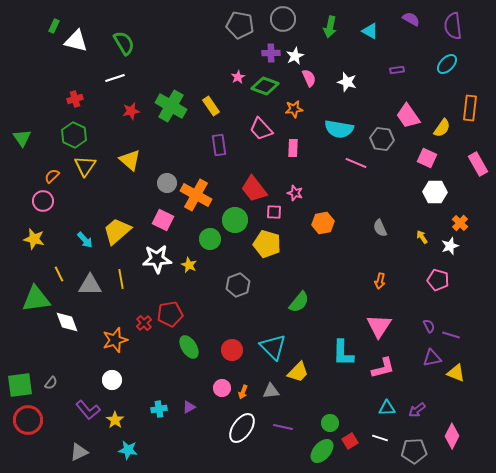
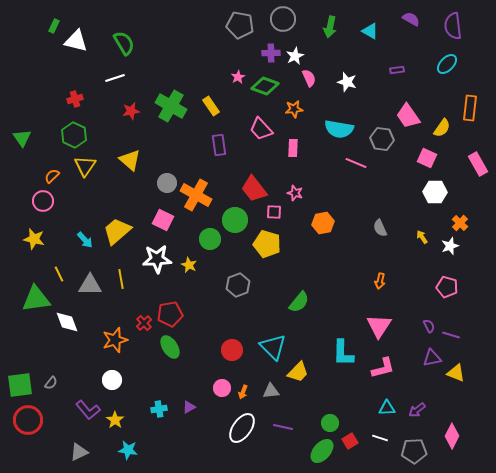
pink pentagon at (438, 280): moved 9 px right, 7 px down
green ellipse at (189, 347): moved 19 px left
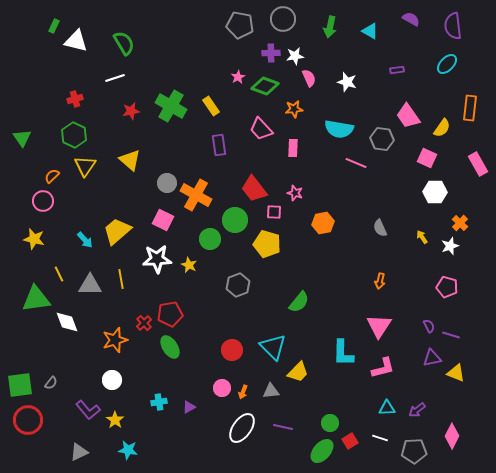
white star at (295, 56): rotated 18 degrees clockwise
cyan cross at (159, 409): moved 7 px up
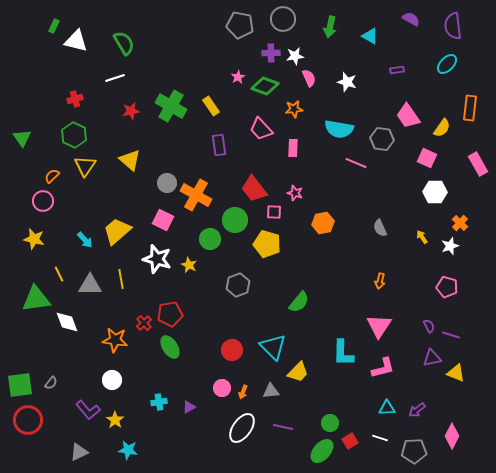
cyan triangle at (370, 31): moved 5 px down
white star at (157, 259): rotated 20 degrees clockwise
orange star at (115, 340): rotated 25 degrees clockwise
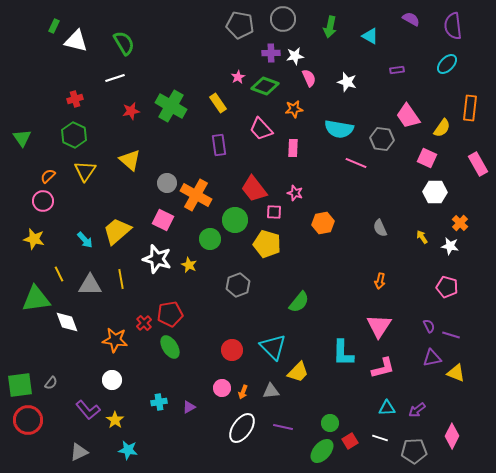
yellow rectangle at (211, 106): moved 7 px right, 3 px up
yellow triangle at (85, 166): moved 5 px down
orange semicircle at (52, 176): moved 4 px left
white star at (450, 246): rotated 30 degrees clockwise
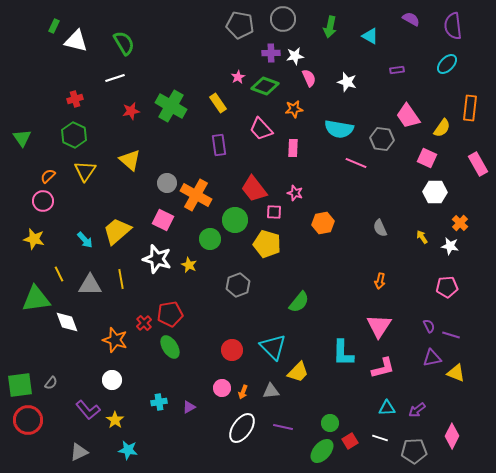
pink pentagon at (447, 287): rotated 20 degrees counterclockwise
orange star at (115, 340): rotated 10 degrees clockwise
